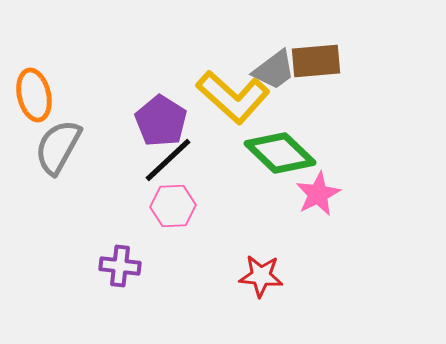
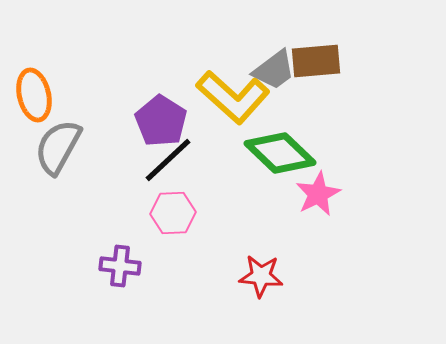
pink hexagon: moved 7 px down
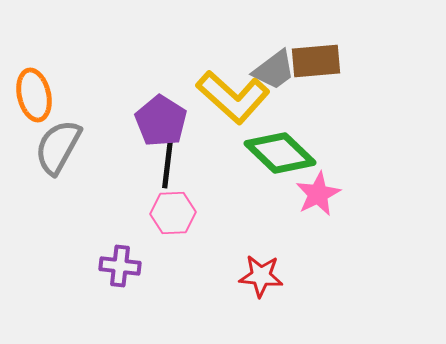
black line: rotated 40 degrees counterclockwise
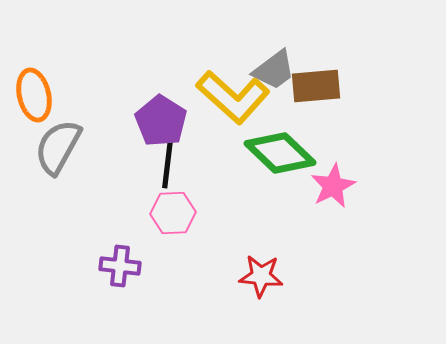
brown rectangle: moved 25 px down
pink star: moved 15 px right, 8 px up
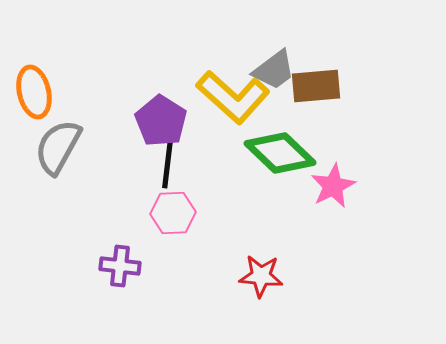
orange ellipse: moved 3 px up
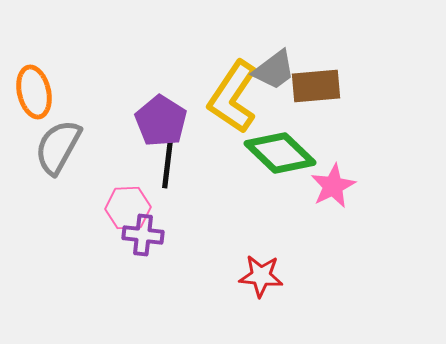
yellow L-shape: rotated 82 degrees clockwise
pink hexagon: moved 45 px left, 5 px up
purple cross: moved 23 px right, 31 px up
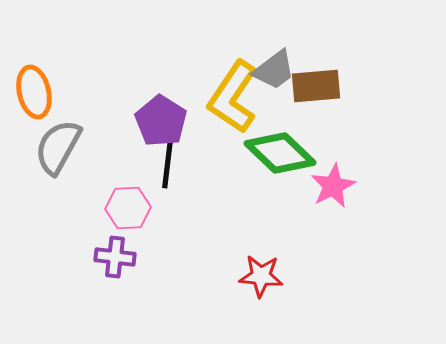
purple cross: moved 28 px left, 22 px down
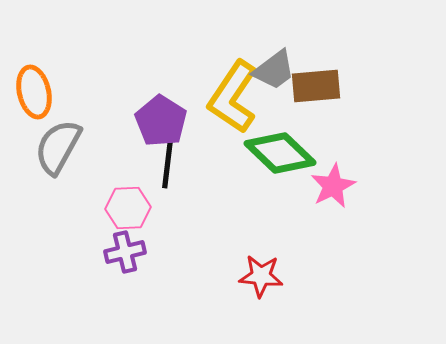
purple cross: moved 10 px right, 5 px up; rotated 21 degrees counterclockwise
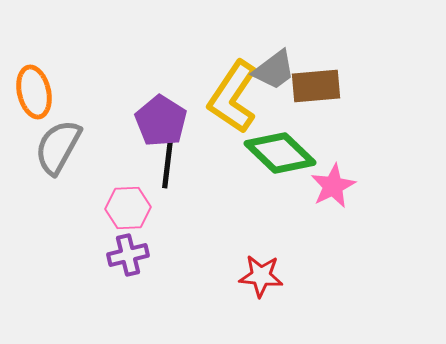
purple cross: moved 3 px right, 3 px down
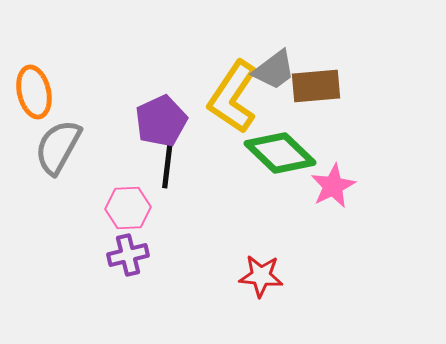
purple pentagon: rotated 15 degrees clockwise
